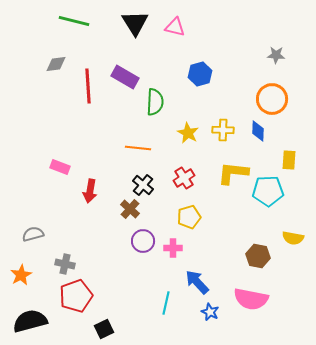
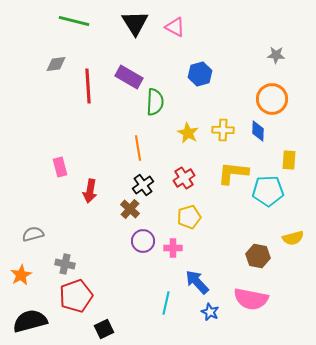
pink triangle: rotated 15 degrees clockwise
purple rectangle: moved 4 px right
orange line: rotated 75 degrees clockwise
pink rectangle: rotated 54 degrees clockwise
black cross: rotated 15 degrees clockwise
yellow semicircle: rotated 25 degrees counterclockwise
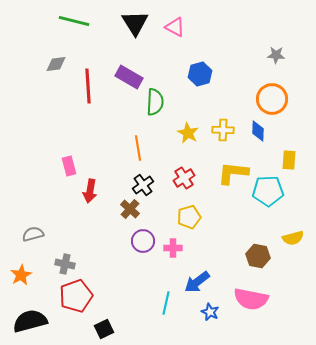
pink rectangle: moved 9 px right, 1 px up
blue arrow: rotated 84 degrees counterclockwise
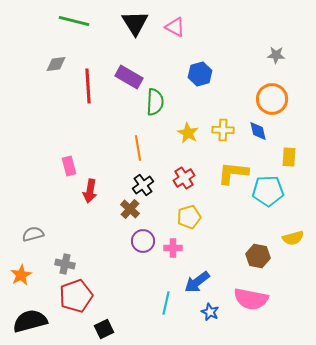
blue diamond: rotated 15 degrees counterclockwise
yellow rectangle: moved 3 px up
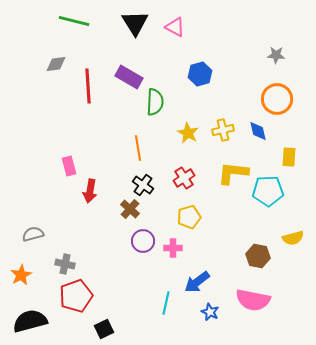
orange circle: moved 5 px right
yellow cross: rotated 15 degrees counterclockwise
black cross: rotated 20 degrees counterclockwise
pink semicircle: moved 2 px right, 1 px down
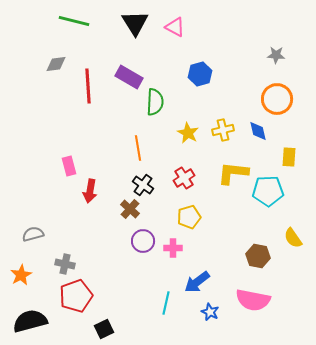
yellow semicircle: rotated 70 degrees clockwise
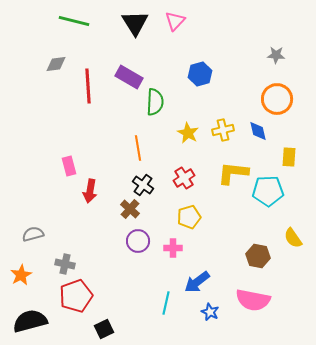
pink triangle: moved 6 px up; rotated 45 degrees clockwise
purple circle: moved 5 px left
